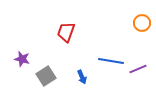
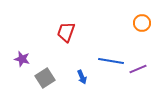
gray square: moved 1 px left, 2 px down
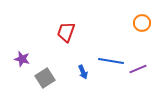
blue arrow: moved 1 px right, 5 px up
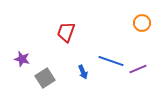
blue line: rotated 10 degrees clockwise
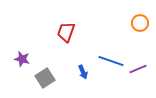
orange circle: moved 2 px left
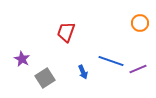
purple star: rotated 14 degrees clockwise
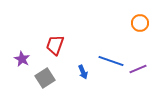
red trapezoid: moved 11 px left, 13 px down
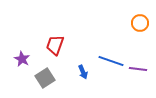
purple line: rotated 30 degrees clockwise
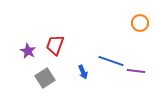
purple star: moved 6 px right, 8 px up
purple line: moved 2 px left, 2 px down
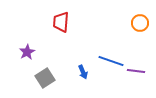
red trapezoid: moved 6 px right, 23 px up; rotated 15 degrees counterclockwise
purple star: moved 1 px left, 1 px down; rotated 14 degrees clockwise
